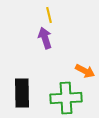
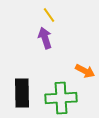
yellow line: rotated 21 degrees counterclockwise
green cross: moved 5 px left
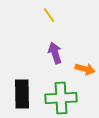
purple arrow: moved 10 px right, 15 px down
orange arrow: moved 2 px up; rotated 12 degrees counterclockwise
black rectangle: moved 1 px down
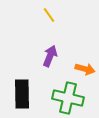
purple arrow: moved 5 px left, 3 px down; rotated 40 degrees clockwise
green cross: moved 7 px right; rotated 16 degrees clockwise
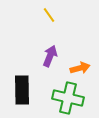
orange arrow: moved 5 px left, 1 px up; rotated 30 degrees counterclockwise
black rectangle: moved 4 px up
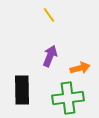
green cross: rotated 20 degrees counterclockwise
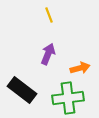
yellow line: rotated 14 degrees clockwise
purple arrow: moved 2 px left, 2 px up
black rectangle: rotated 52 degrees counterclockwise
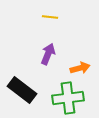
yellow line: moved 1 px right, 2 px down; rotated 63 degrees counterclockwise
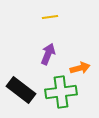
yellow line: rotated 14 degrees counterclockwise
black rectangle: moved 1 px left
green cross: moved 7 px left, 6 px up
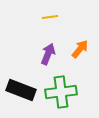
orange arrow: moved 19 px up; rotated 36 degrees counterclockwise
black rectangle: rotated 16 degrees counterclockwise
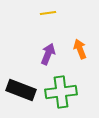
yellow line: moved 2 px left, 4 px up
orange arrow: rotated 60 degrees counterclockwise
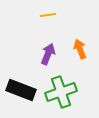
yellow line: moved 2 px down
green cross: rotated 12 degrees counterclockwise
